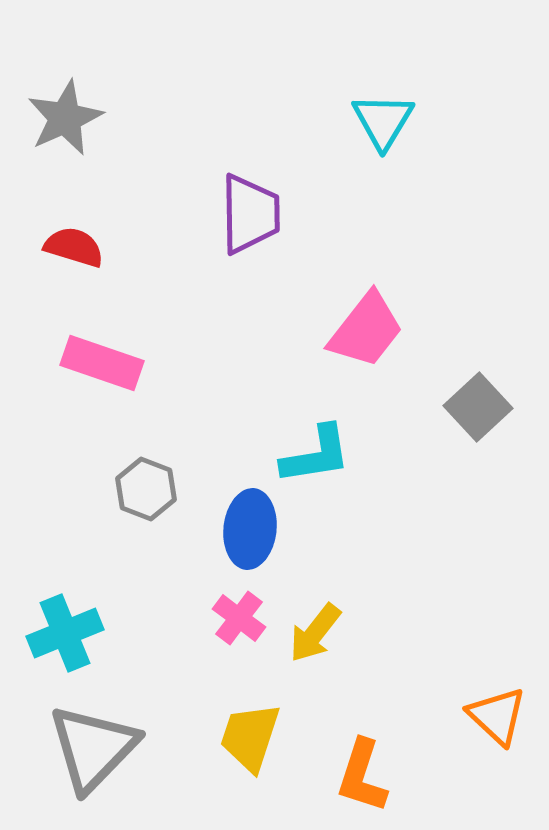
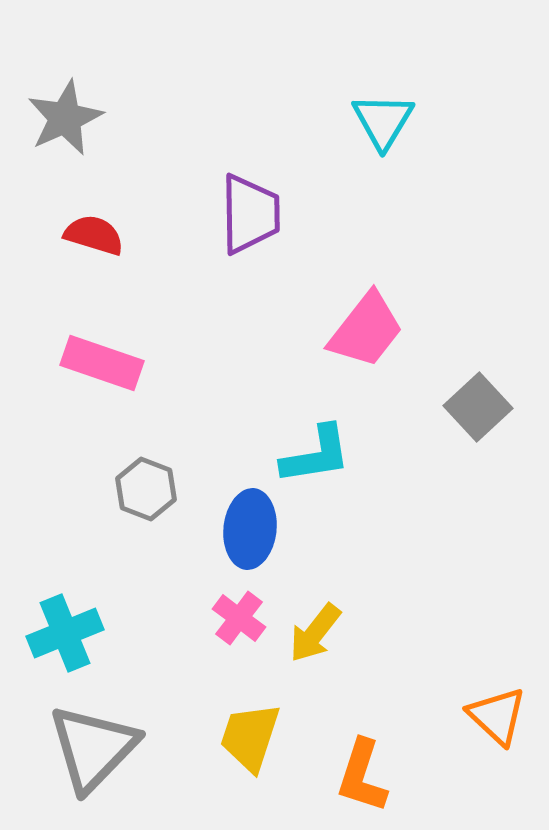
red semicircle: moved 20 px right, 12 px up
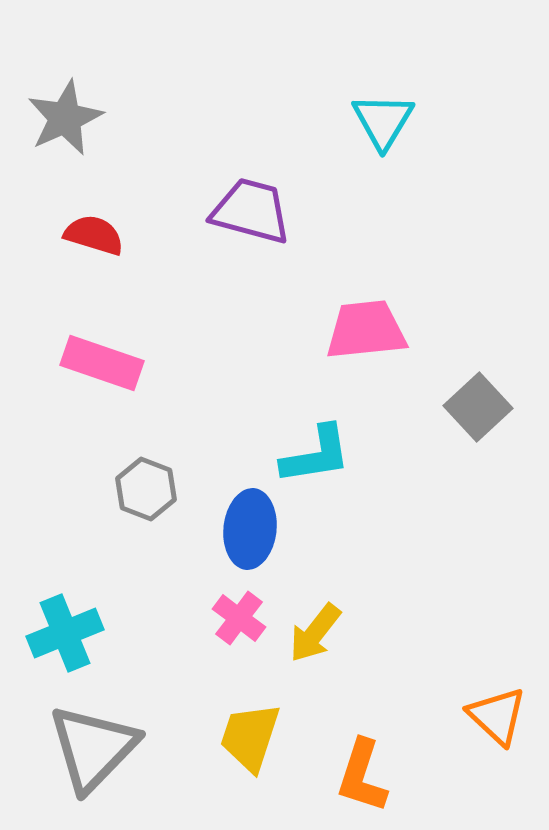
purple trapezoid: moved 1 px right, 3 px up; rotated 74 degrees counterclockwise
pink trapezoid: rotated 134 degrees counterclockwise
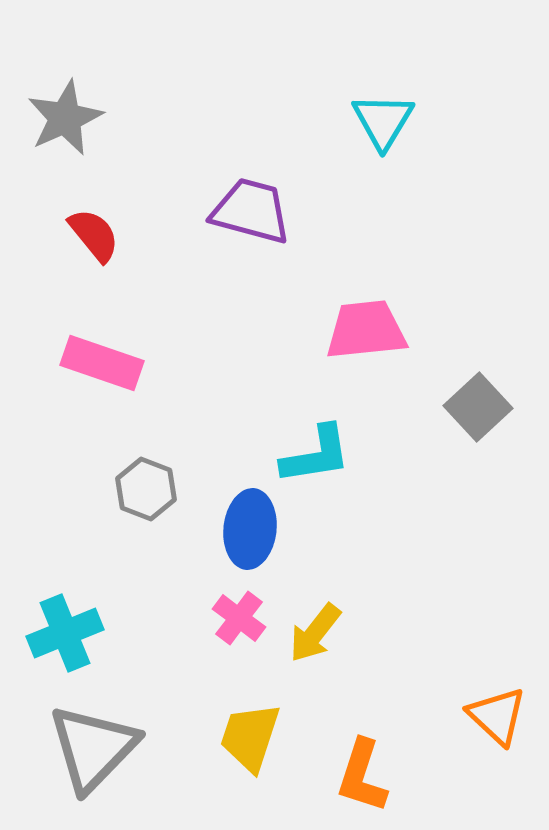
red semicircle: rotated 34 degrees clockwise
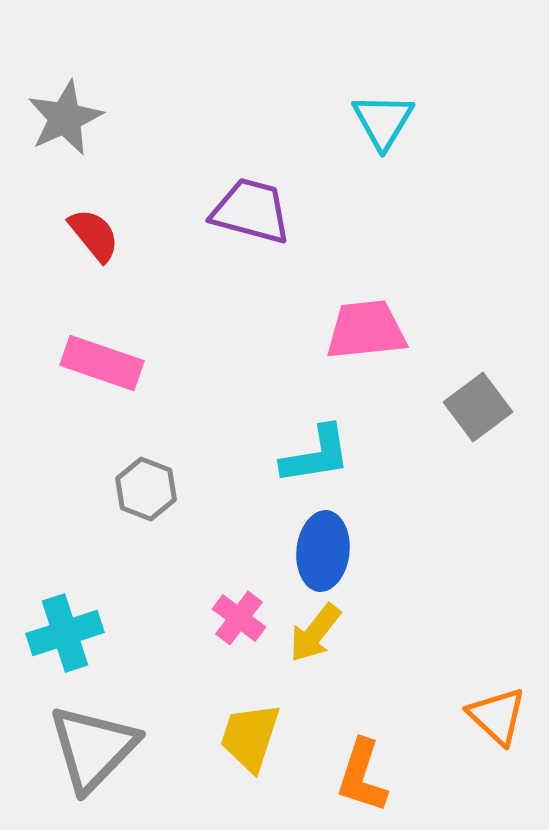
gray square: rotated 6 degrees clockwise
blue ellipse: moved 73 px right, 22 px down
cyan cross: rotated 4 degrees clockwise
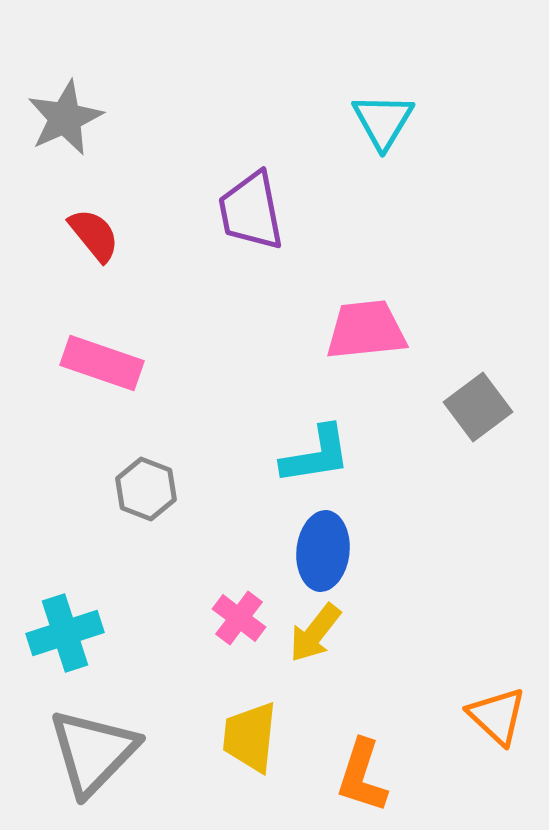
purple trapezoid: rotated 116 degrees counterclockwise
yellow trapezoid: rotated 12 degrees counterclockwise
gray triangle: moved 4 px down
